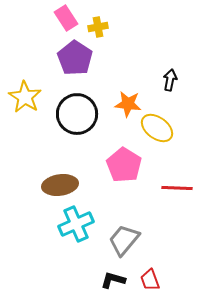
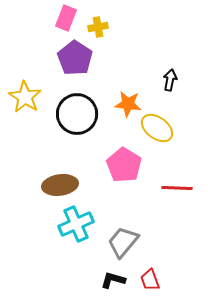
pink rectangle: rotated 55 degrees clockwise
gray trapezoid: moved 1 px left, 2 px down
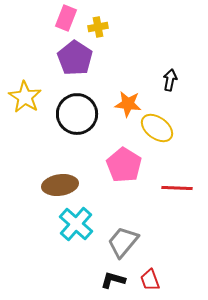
cyan cross: rotated 24 degrees counterclockwise
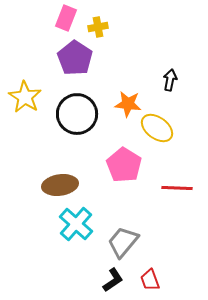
black L-shape: rotated 130 degrees clockwise
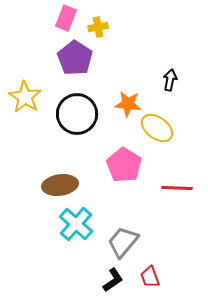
red trapezoid: moved 3 px up
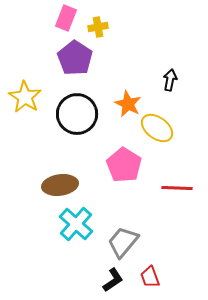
orange star: rotated 20 degrees clockwise
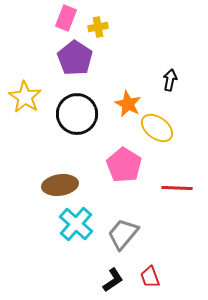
gray trapezoid: moved 8 px up
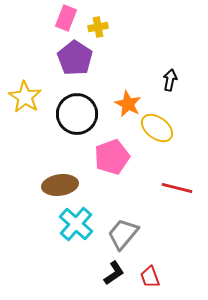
pink pentagon: moved 12 px left, 8 px up; rotated 20 degrees clockwise
red line: rotated 12 degrees clockwise
black L-shape: moved 1 px right, 7 px up
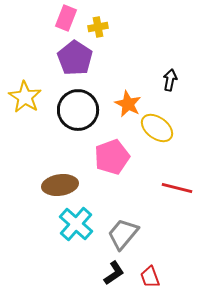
black circle: moved 1 px right, 4 px up
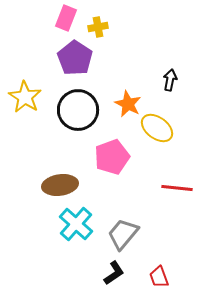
red line: rotated 8 degrees counterclockwise
red trapezoid: moved 9 px right
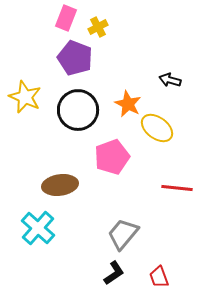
yellow cross: rotated 18 degrees counterclockwise
purple pentagon: rotated 12 degrees counterclockwise
black arrow: rotated 85 degrees counterclockwise
yellow star: rotated 8 degrees counterclockwise
cyan cross: moved 38 px left, 4 px down
